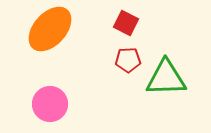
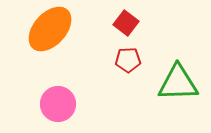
red square: rotated 10 degrees clockwise
green triangle: moved 12 px right, 5 px down
pink circle: moved 8 px right
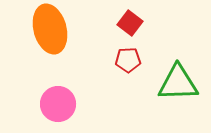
red square: moved 4 px right
orange ellipse: rotated 57 degrees counterclockwise
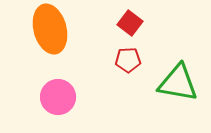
green triangle: rotated 12 degrees clockwise
pink circle: moved 7 px up
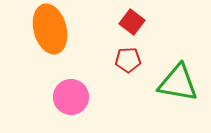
red square: moved 2 px right, 1 px up
pink circle: moved 13 px right
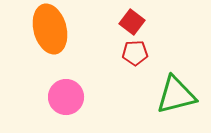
red pentagon: moved 7 px right, 7 px up
green triangle: moved 2 px left, 12 px down; rotated 24 degrees counterclockwise
pink circle: moved 5 px left
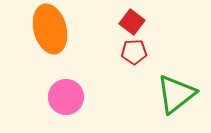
red pentagon: moved 1 px left, 1 px up
green triangle: moved 1 px up; rotated 24 degrees counterclockwise
